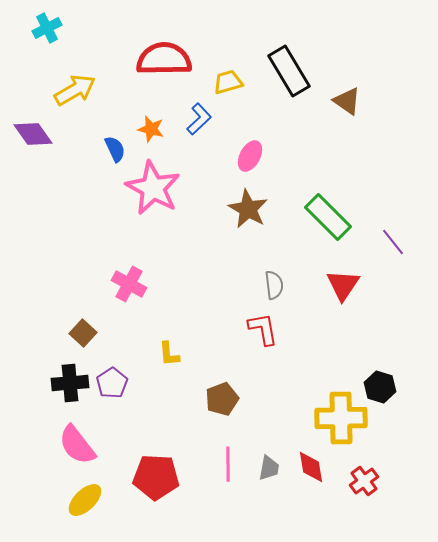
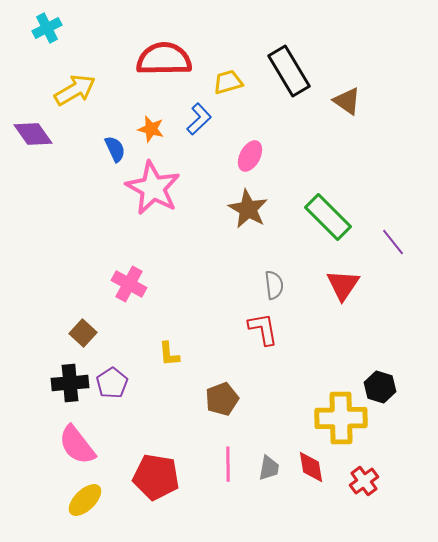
red pentagon: rotated 6 degrees clockwise
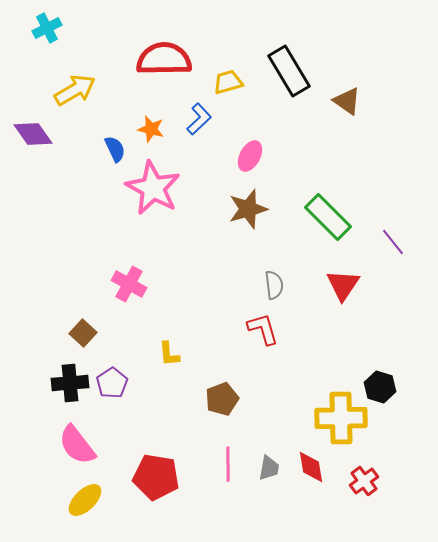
brown star: rotated 27 degrees clockwise
red L-shape: rotated 6 degrees counterclockwise
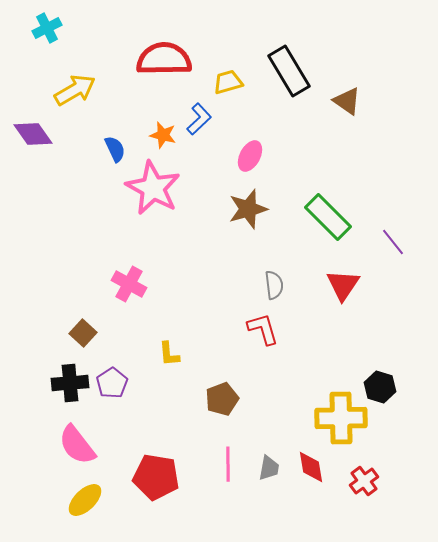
orange star: moved 12 px right, 6 px down
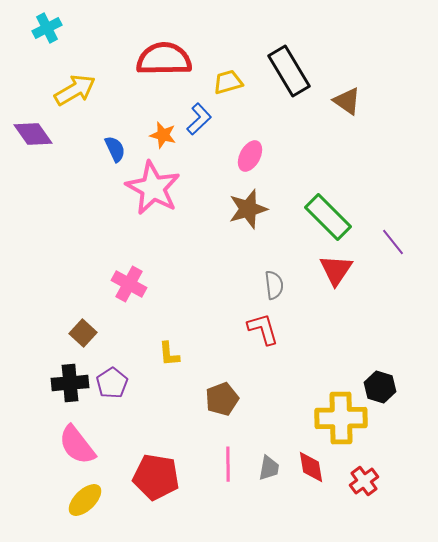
red triangle: moved 7 px left, 15 px up
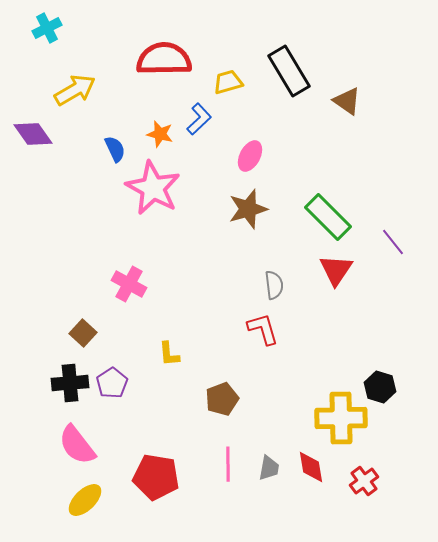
orange star: moved 3 px left, 1 px up
